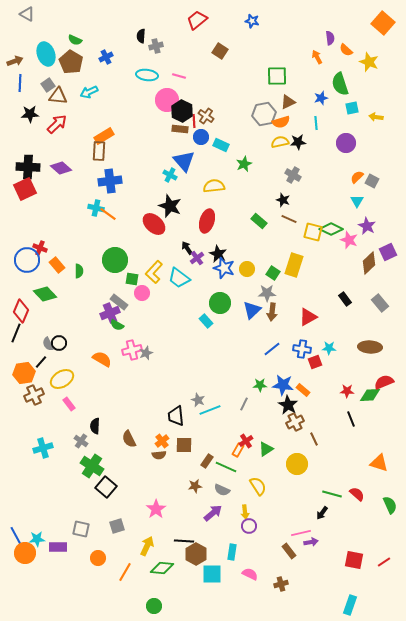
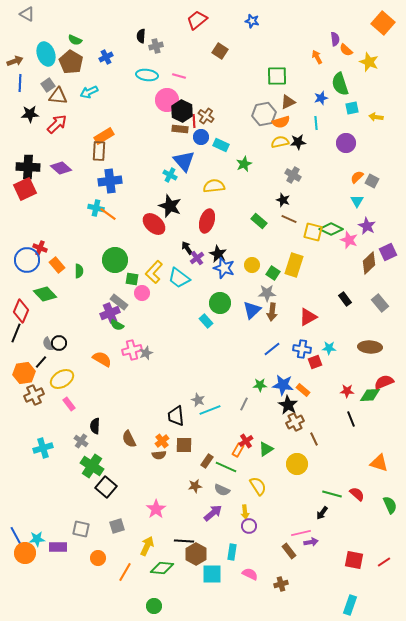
purple semicircle at (330, 38): moved 5 px right, 1 px down
yellow circle at (247, 269): moved 5 px right, 4 px up
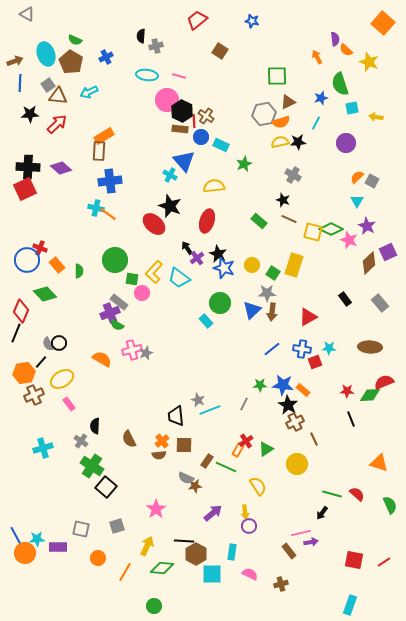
cyan line at (316, 123): rotated 32 degrees clockwise
gray semicircle at (222, 490): moved 36 px left, 12 px up
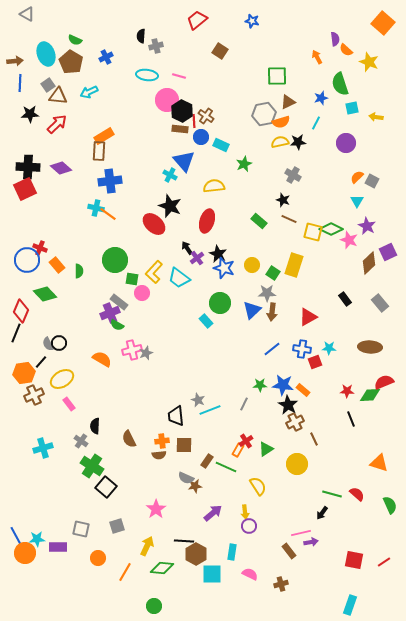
brown arrow at (15, 61): rotated 14 degrees clockwise
orange cross at (162, 441): rotated 32 degrees clockwise
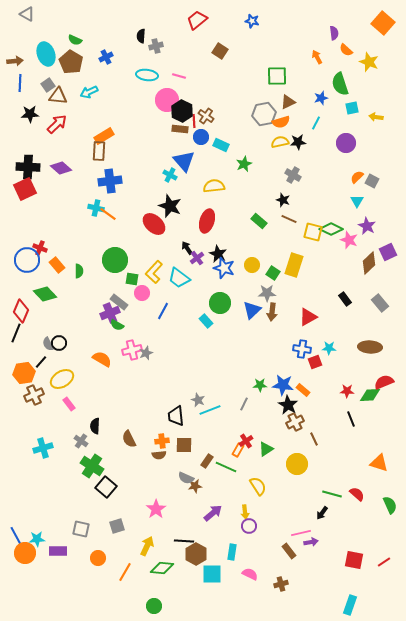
purple semicircle at (335, 39): moved 1 px left, 6 px up
blue line at (272, 349): moved 109 px left, 38 px up; rotated 24 degrees counterclockwise
purple rectangle at (58, 547): moved 4 px down
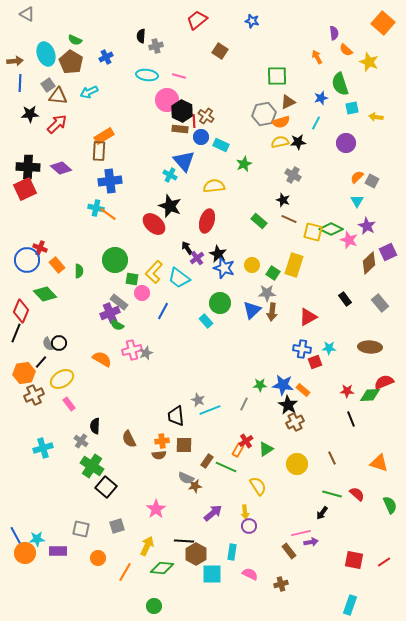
brown line at (314, 439): moved 18 px right, 19 px down
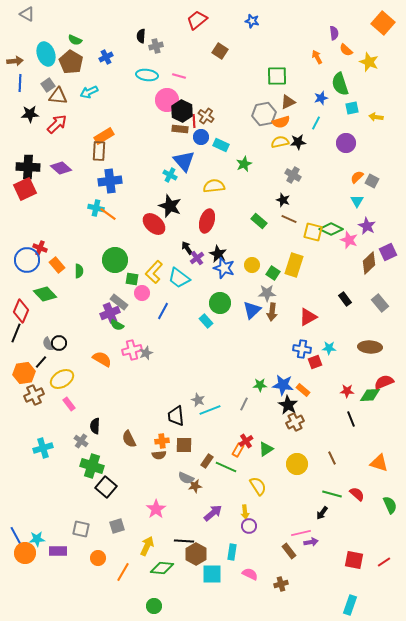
green cross at (92, 466): rotated 15 degrees counterclockwise
orange line at (125, 572): moved 2 px left
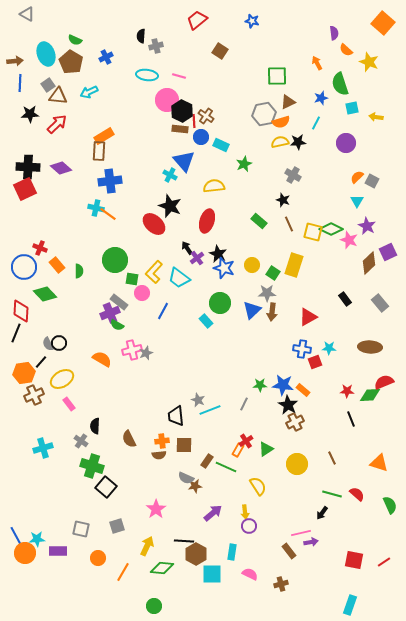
orange arrow at (317, 57): moved 6 px down
brown line at (289, 219): moved 5 px down; rotated 42 degrees clockwise
blue circle at (27, 260): moved 3 px left, 7 px down
red diamond at (21, 311): rotated 20 degrees counterclockwise
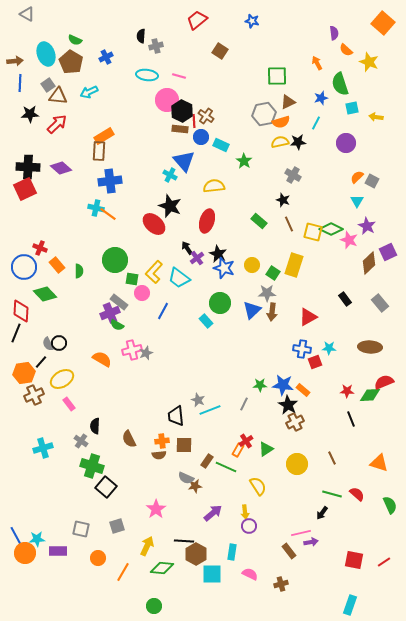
green star at (244, 164): moved 3 px up; rotated 14 degrees counterclockwise
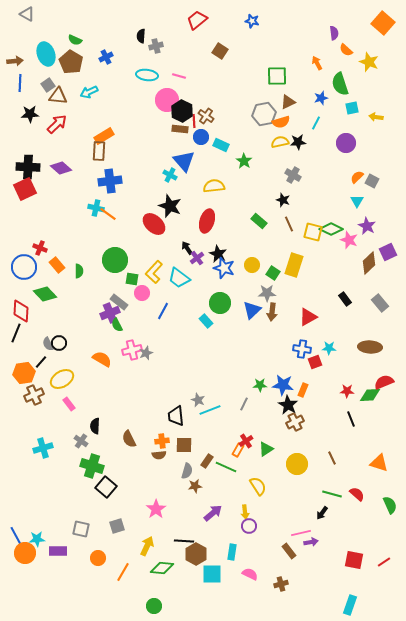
green semicircle at (117, 325): rotated 32 degrees clockwise
orange rectangle at (303, 390): rotated 72 degrees clockwise
gray semicircle at (186, 478): moved 1 px right, 7 px up; rotated 98 degrees counterclockwise
